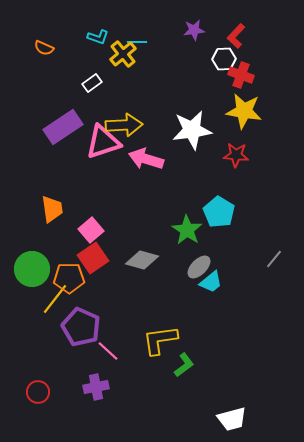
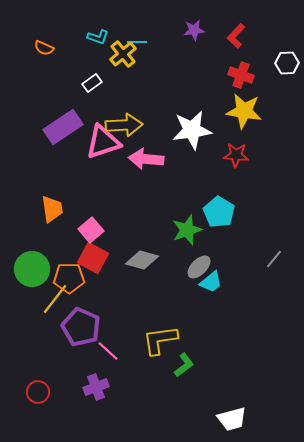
white hexagon: moved 63 px right, 4 px down
pink arrow: rotated 12 degrees counterclockwise
green star: rotated 20 degrees clockwise
red square: rotated 28 degrees counterclockwise
purple cross: rotated 10 degrees counterclockwise
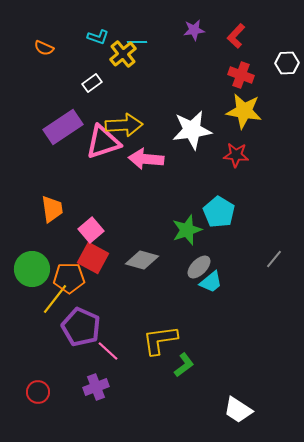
white trapezoid: moved 6 px right, 9 px up; rotated 48 degrees clockwise
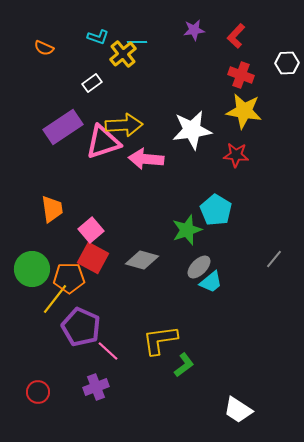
cyan pentagon: moved 3 px left, 2 px up
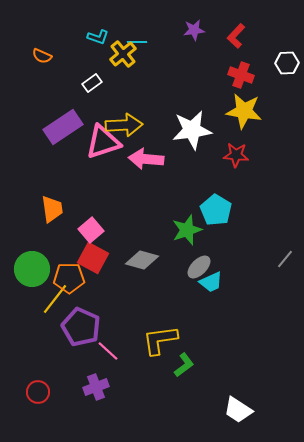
orange semicircle: moved 2 px left, 8 px down
gray line: moved 11 px right
cyan trapezoid: rotated 15 degrees clockwise
